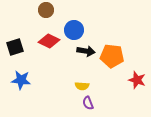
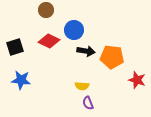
orange pentagon: moved 1 px down
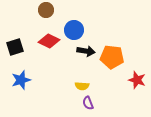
blue star: rotated 24 degrees counterclockwise
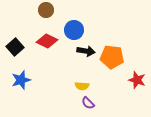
red diamond: moved 2 px left
black square: rotated 24 degrees counterclockwise
purple semicircle: rotated 24 degrees counterclockwise
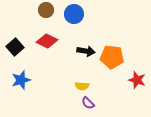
blue circle: moved 16 px up
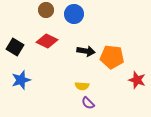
black square: rotated 18 degrees counterclockwise
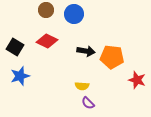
blue star: moved 1 px left, 4 px up
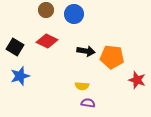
purple semicircle: rotated 144 degrees clockwise
